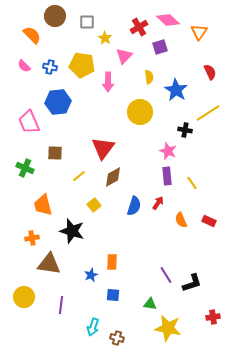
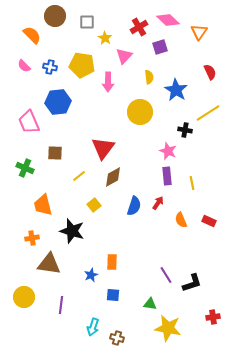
yellow line at (192, 183): rotated 24 degrees clockwise
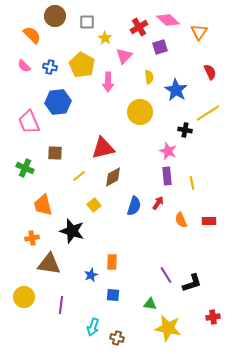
yellow pentagon at (82, 65): rotated 20 degrees clockwise
red triangle at (103, 148): rotated 40 degrees clockwise
red rectangle at (209, 221): rotated 24 degrees counterclockwise
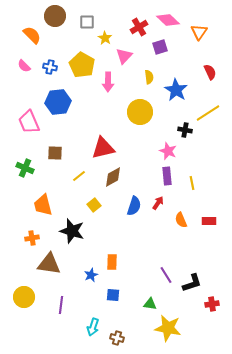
red cross at (213, 317): moved 1 px left, 13 px up
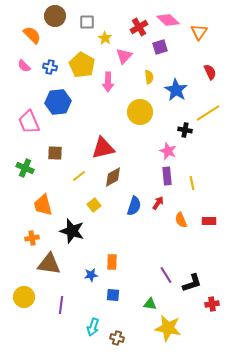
blue star at (91, 275): rotated 16 degrees clockwise
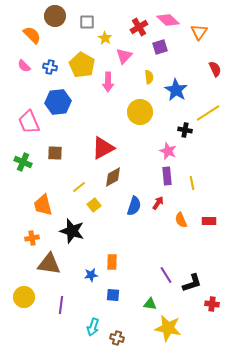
red semicircle at (210, 72): moved 5 px right, 3 px up
red triangle at (103, 148): rotated 15 degrees counterclockwise
green cross at (25, 168): moved 2 px left, 6 px up
yellow line at (79, 176): moved 11 px down
red cross at (212, 304): rotated 16 degrees clockwise
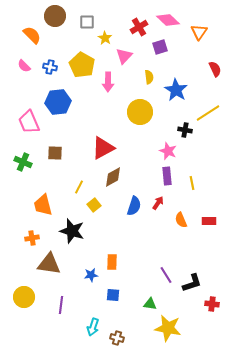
yellow line at (79, 187): rotated 24 degrees counterclockwise
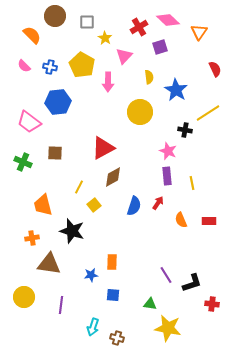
pink trapezoid at (29, 122): rotated 30 degrees counterclockwise
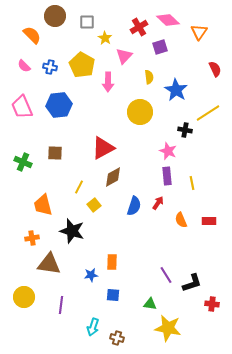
blue hexagon at (58, 102): moved 1 px right, 3 px down
pink trapezoid at (29, 122): moved 7 px left, 15 px up; rotated 30 degrees clockwise
